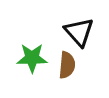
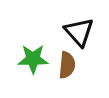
green star: moved 1 px right, 1 px down
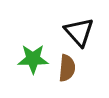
brown semicircle: moved 3 px down
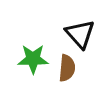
black triangle: moved 1 px right, 2 px down
